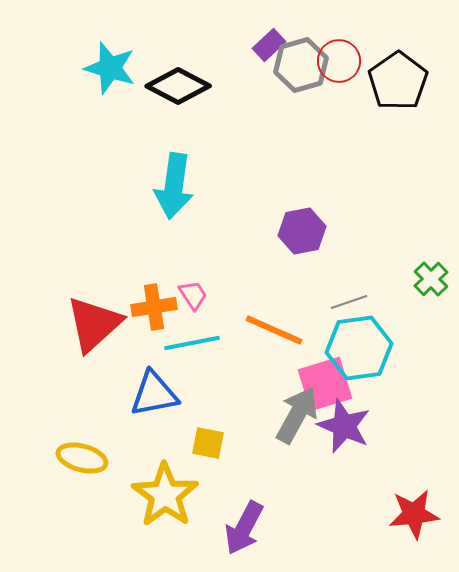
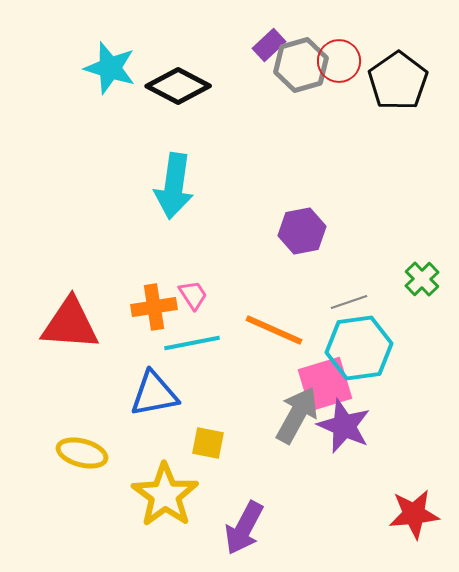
green cross: moved 9 px left
red triangle: moved 24 px left; rotated 46 degrees clockwise
yellow ellipse: moved 5 px up
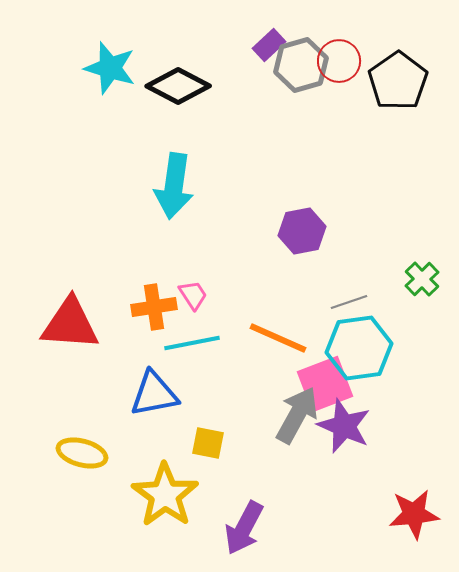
orange line: moved 4 px right, 8 px down
pink square: rotated 4 degrees counterclockwise
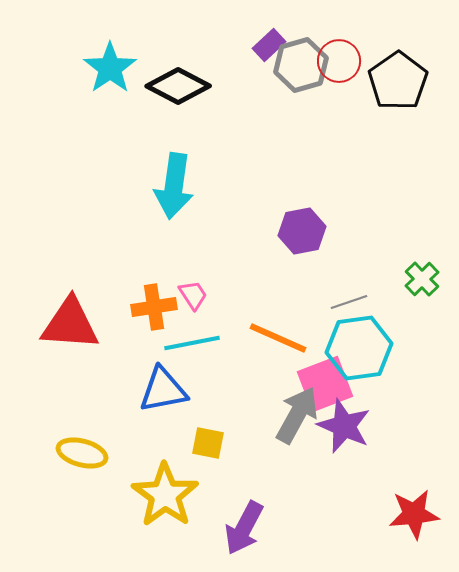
cyan star: rotated 20 degrees clockwise
blue triangle: moved 9 px right, 4 px up
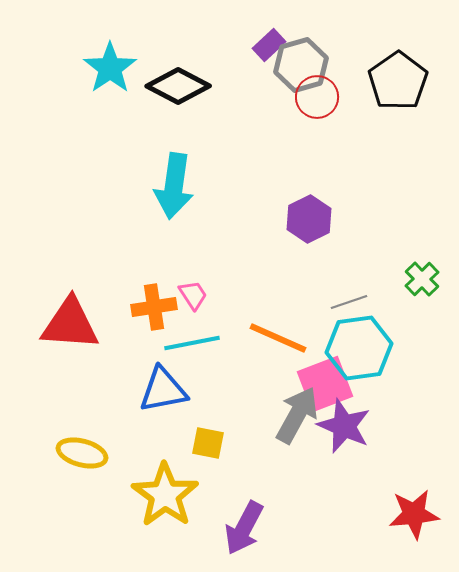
red circle: moved 22 px left, 36 px down
purple hexagon: moved 7 px right, 12 px up; rotated 15 degrees counterclockwise
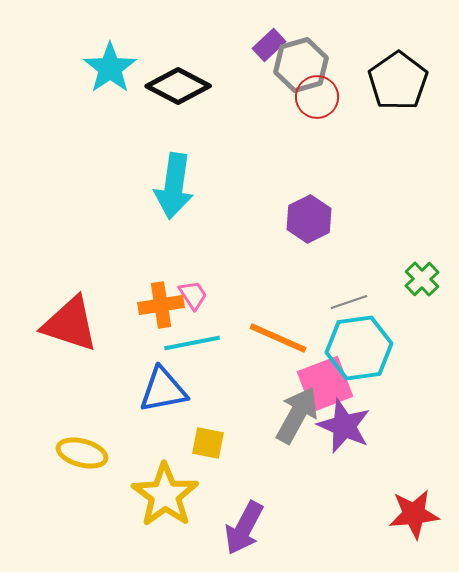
orange cross: moved 7 px right, 2 px up
red triangle: rotated 14 degrees clockwise
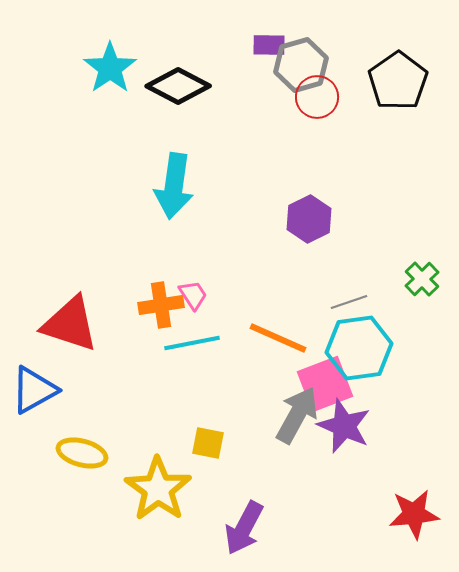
purple rectangle: rotated 44 degrees clockwise
blue triangle: moved 129 px left; rotated 18 degrees counterclockwise
yellow star: moved 7 px left, 6 px up
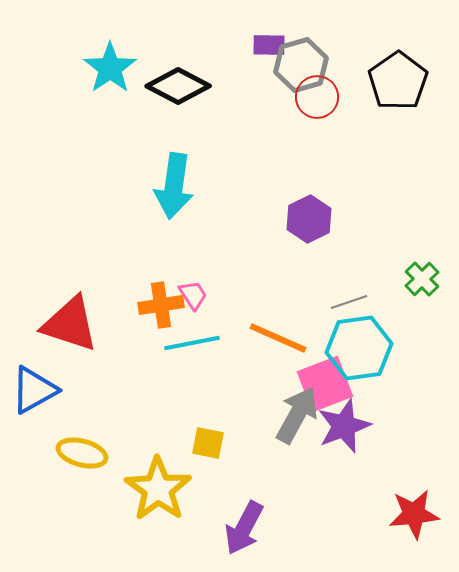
purple star: rotated 28 degrees clockwise
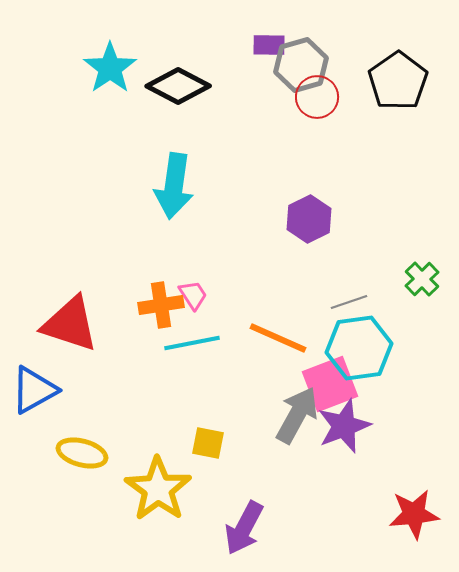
pink square: moved 5 px right
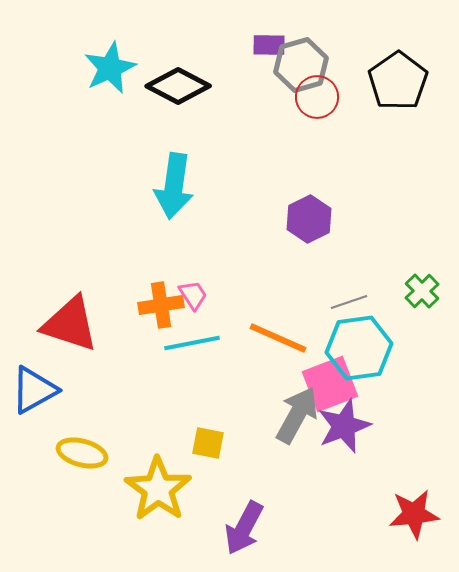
cyan star: rotated 10 degrees clockwise
green cross: moved 12 px down
